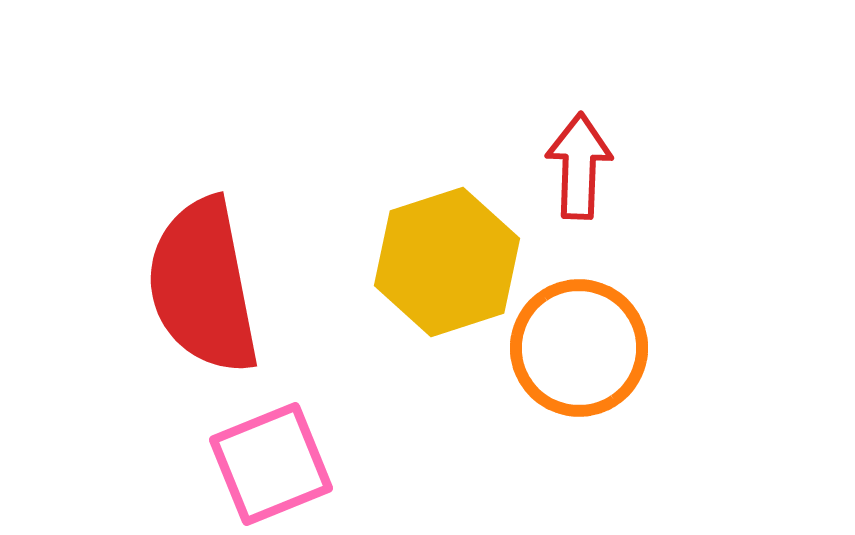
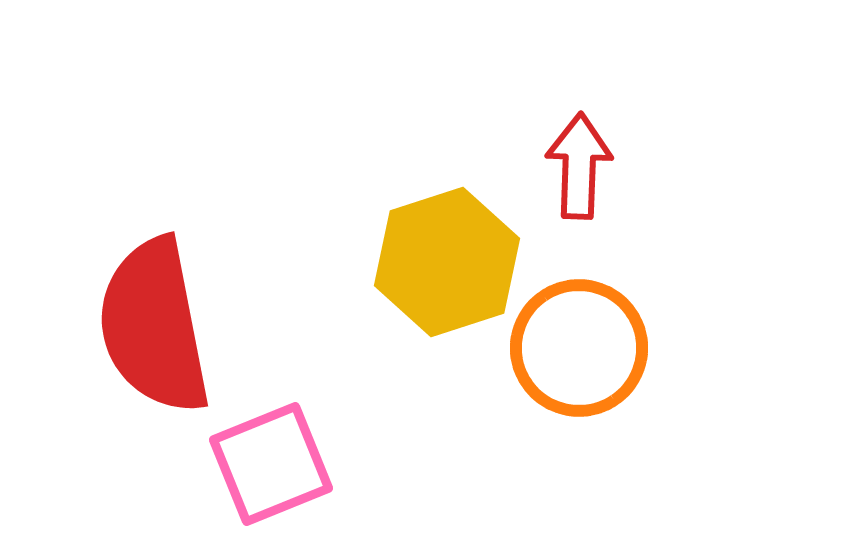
red semicircle: moved 49 px left, 40 px down
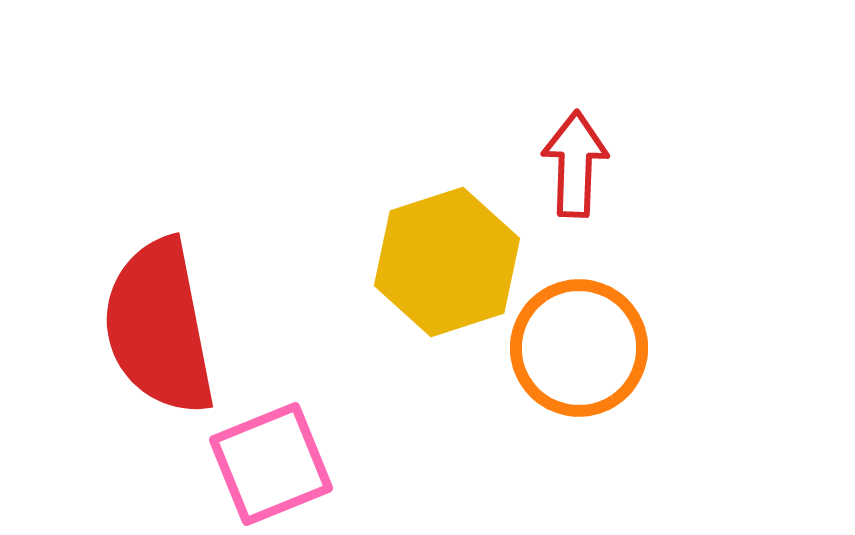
red arrow: moved 4 px left, 2 px up
red semicircle: moved 5 px right, 1 px down
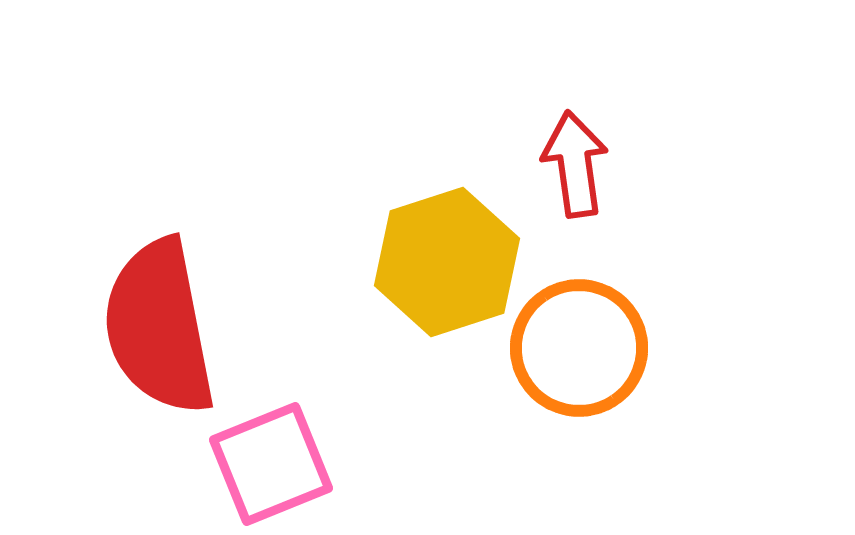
red arrow: rotated 10 degrees counterclockwise
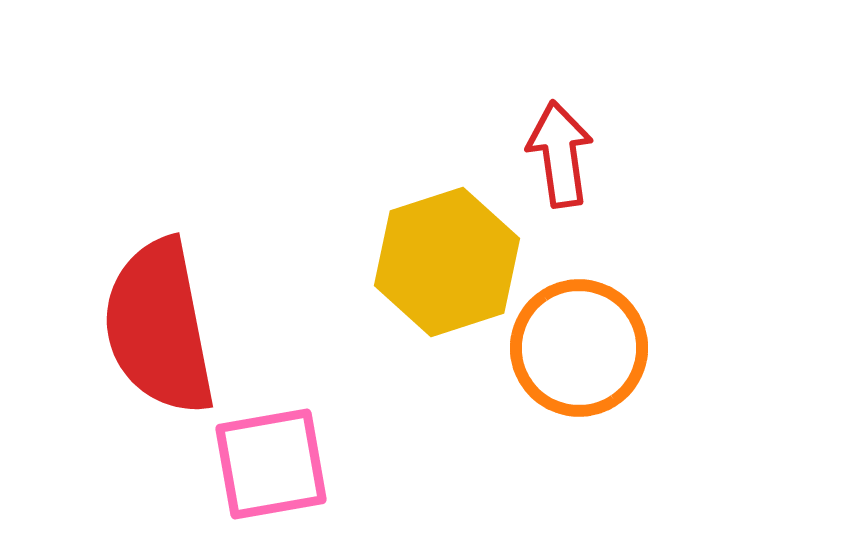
red arrow: moved 15 px left, 10 px up
pink square: rotated 12 degrees clockwise
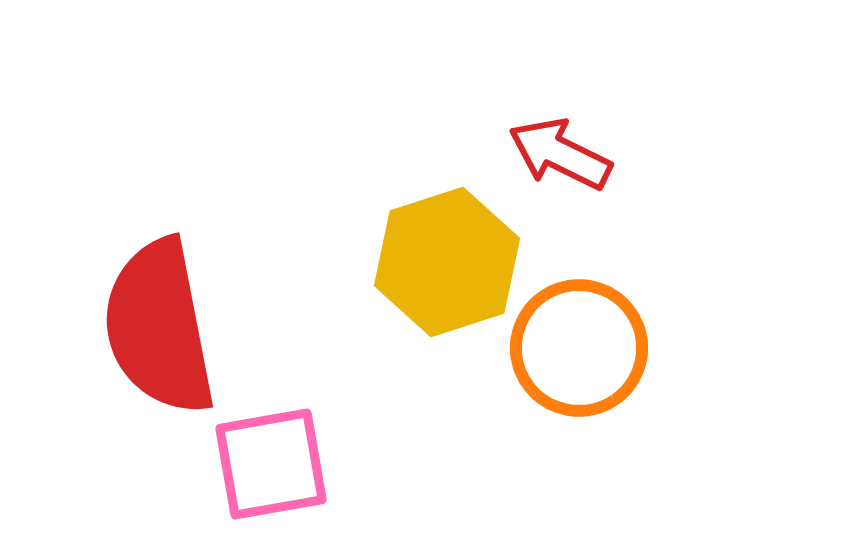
red arrow: rotated 56 degrees counterclockwise
